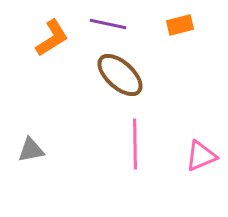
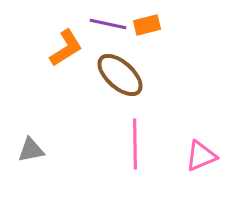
orange rectangle: moved 33 px left
orange L-shape: moved 14 px right, 10 px down
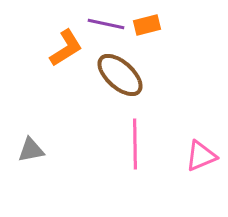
purple line: moved 2 px left
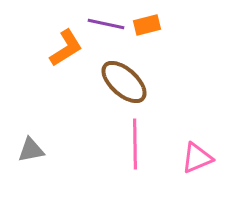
brown ellipse: moved 4 px right, 7 px down
pink triangle: moved 4 px left, 2 px down
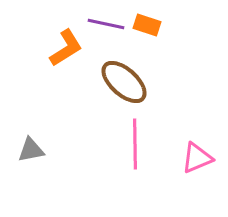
orange rectangle: rotated 32 degrees clockwise
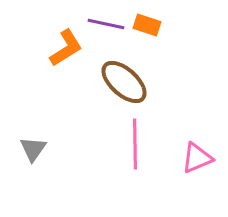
gray triangle: moved 2 px right, 1 px up; rotated 44 degrees counterclockwise
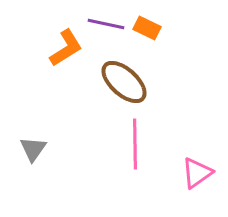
orange rectangle: moved 3 px down; rotated 8 degrees clockwise
pink triangle: moved 15 px down; rotated 12 degrees counterclockwise
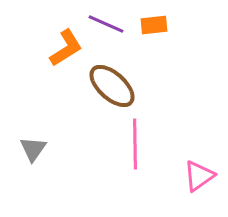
purple line: rotated 12 degrees clockwise
orange rectangle: moved 7 px right, 3 px up; rotated 32 degrees counterclockwise
brown ellipse: moved 12 px left, 4 px down
pink triangle: moved 2 px right, 3 px down
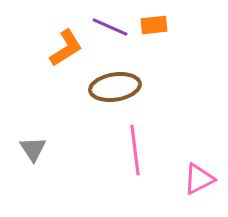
purple line: moved 4 px right, 3 px down
brown ellipse: moved 3 px right, 1 px down; rotated 51 degrees counterclockwise
pink line: moved 6 px down; rotated 6 degrees counterclockwise
gray triangle: rotated 8 degrees counterclockwise
pink triangle: moved 3 px down; rotated 8 degrees clockwise
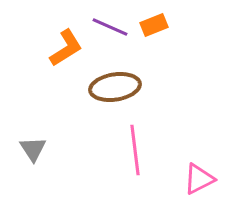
orange rectangle: rotated 16 degrees counterclockwise
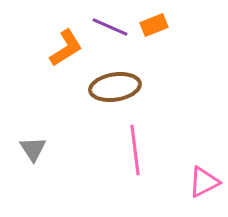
pink triangle: moved 5 px right, 3 px down
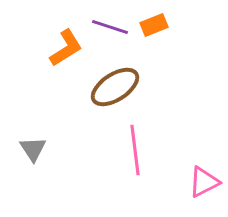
purple line: rotated 6 degrees counterclockwise
brown ellipse: rotated 24 degrees counterclockwise
